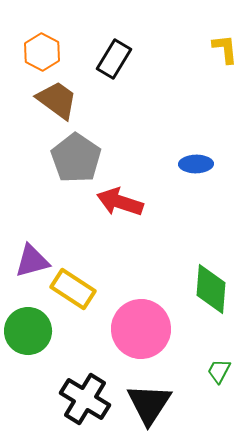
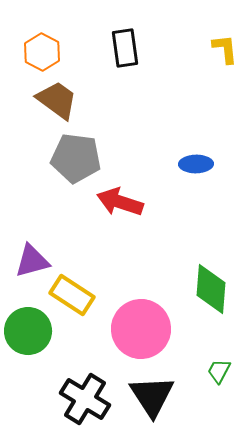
black rectangle: moved 11 px right, 11 px up; rotated 39 degrees counterclockwise
gray pentagon: rotated 27 degrees counterclockwise
yellow rectangle: moved 1 px left, 6 px down
black triangle: moved 3 px right, 8 px up; rotated 6 degrees counterclockwise
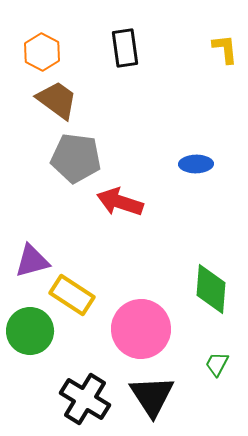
green circle: moved 2 px right
green trapezoid: moved 2 px left, 7 px up
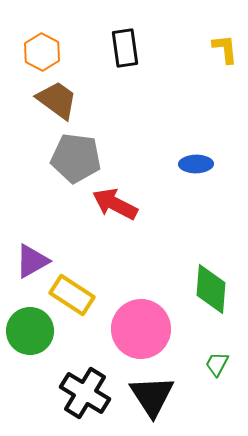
red arrow: moved 5 px left, 2 px down; rotated 9 degrees clockwise
purple triangle: rotated 15 degrees counterclockwise
black cross: moved 6 px up
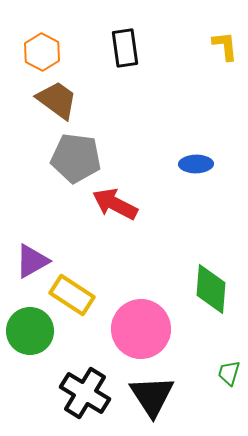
yellow L-shape: moved 3 px up
green trapezoid: moved 12 px right, 9 px down; rotated 12 degrees counterclockwise
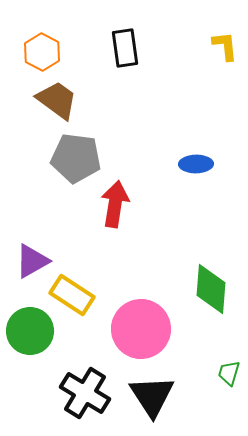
red arrow: rotated 72 degrees clockwise
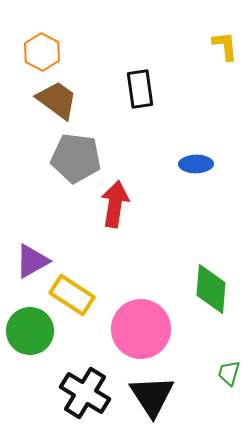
black rectangle: moved 15 px right, 41 px down
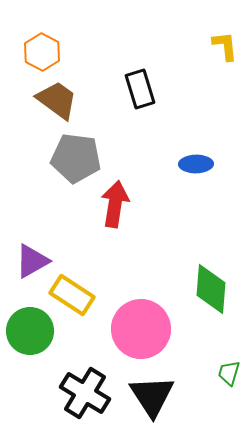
black rectangle: rotated 9 degrees counterclockwise
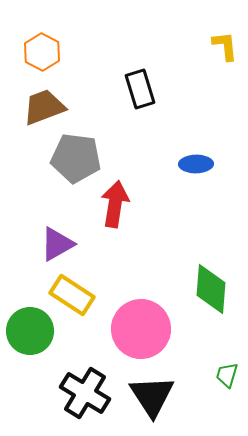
brown trapezoid: moved 13 px left, 7 px down; rotated 57 degrees counterclockwise
purple triangle: moved 25 px right, 17 px up
green trapezoid: moved 2 px left, 2 px down
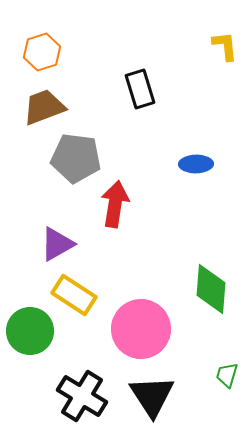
orange hexagon: rotated 15 degrees clockwise
yellow rectangle: moved 2 px right
black cross: moved 3 px left, 3 px down
